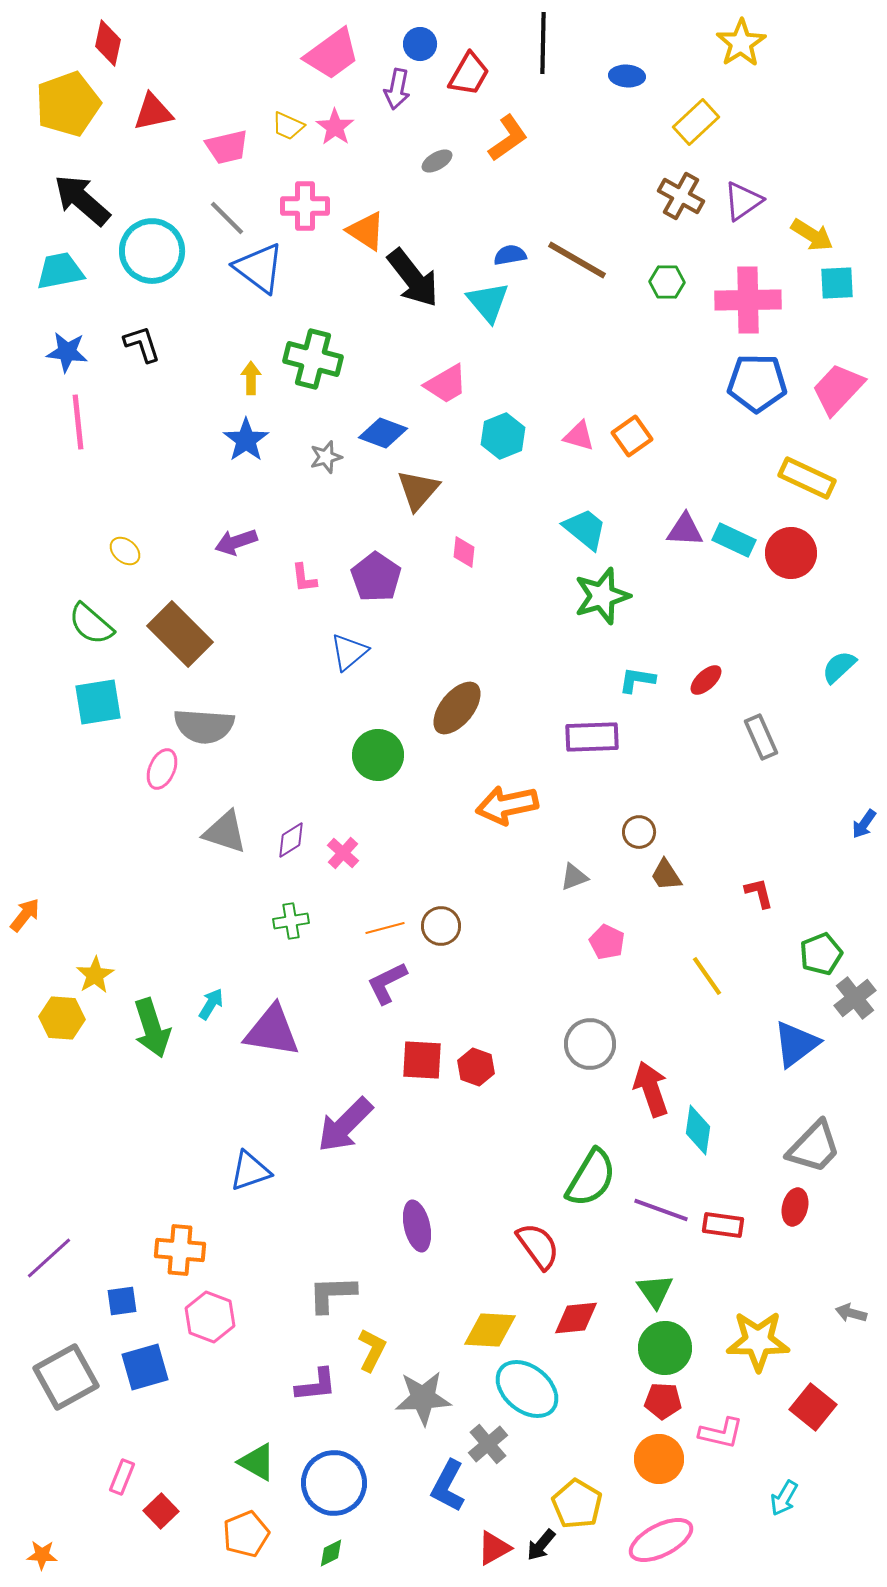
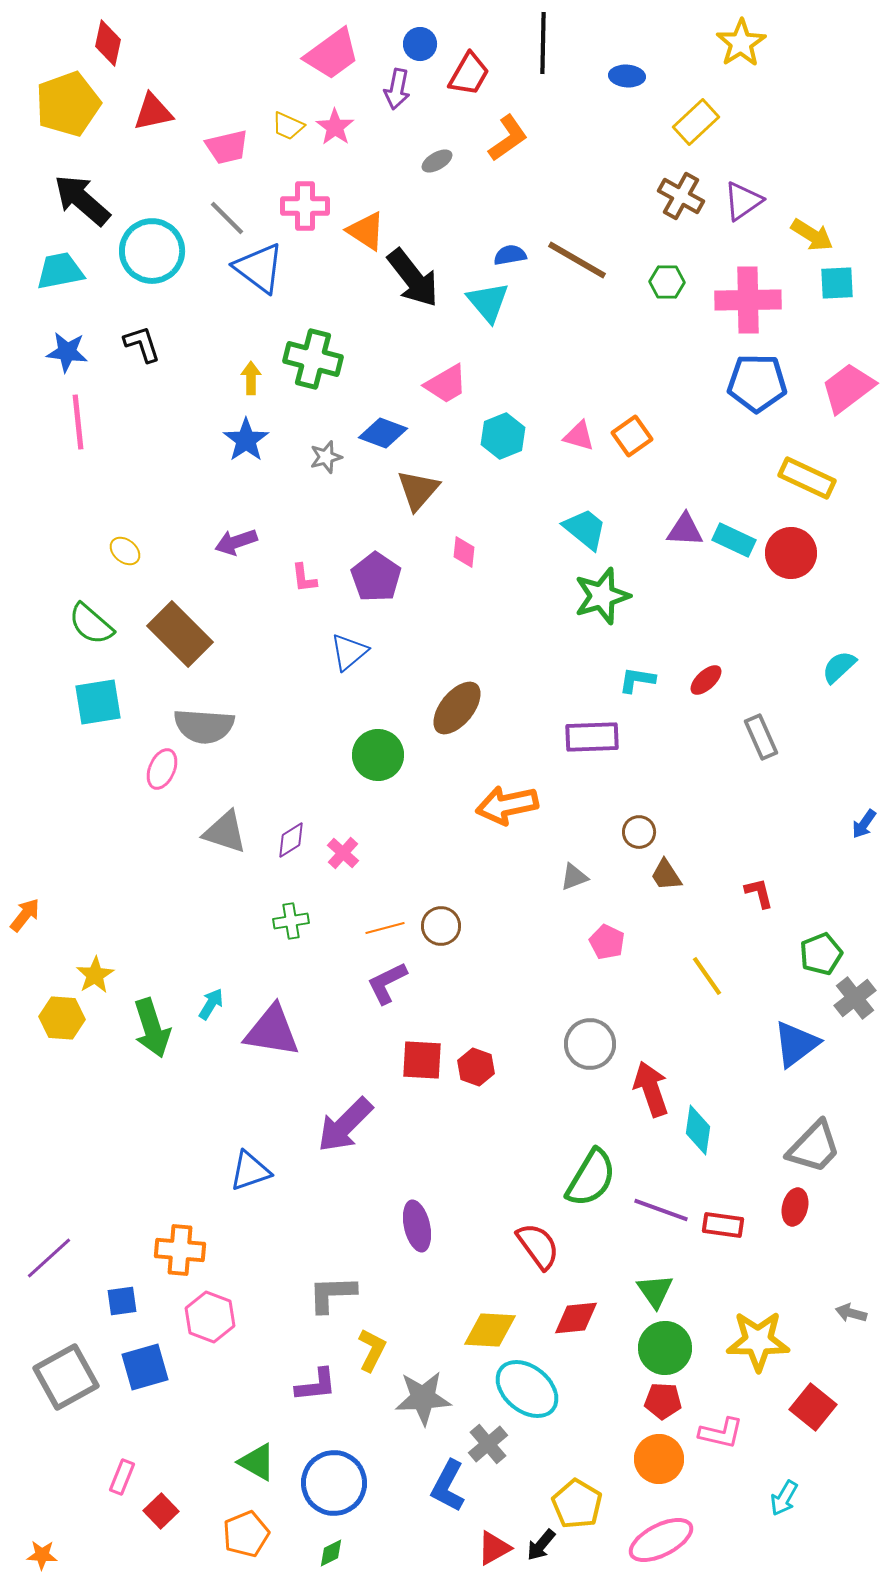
pink trapezoid at (838, 389): moved 10 px right, 1 px up; rotated 10 degrees clockwise
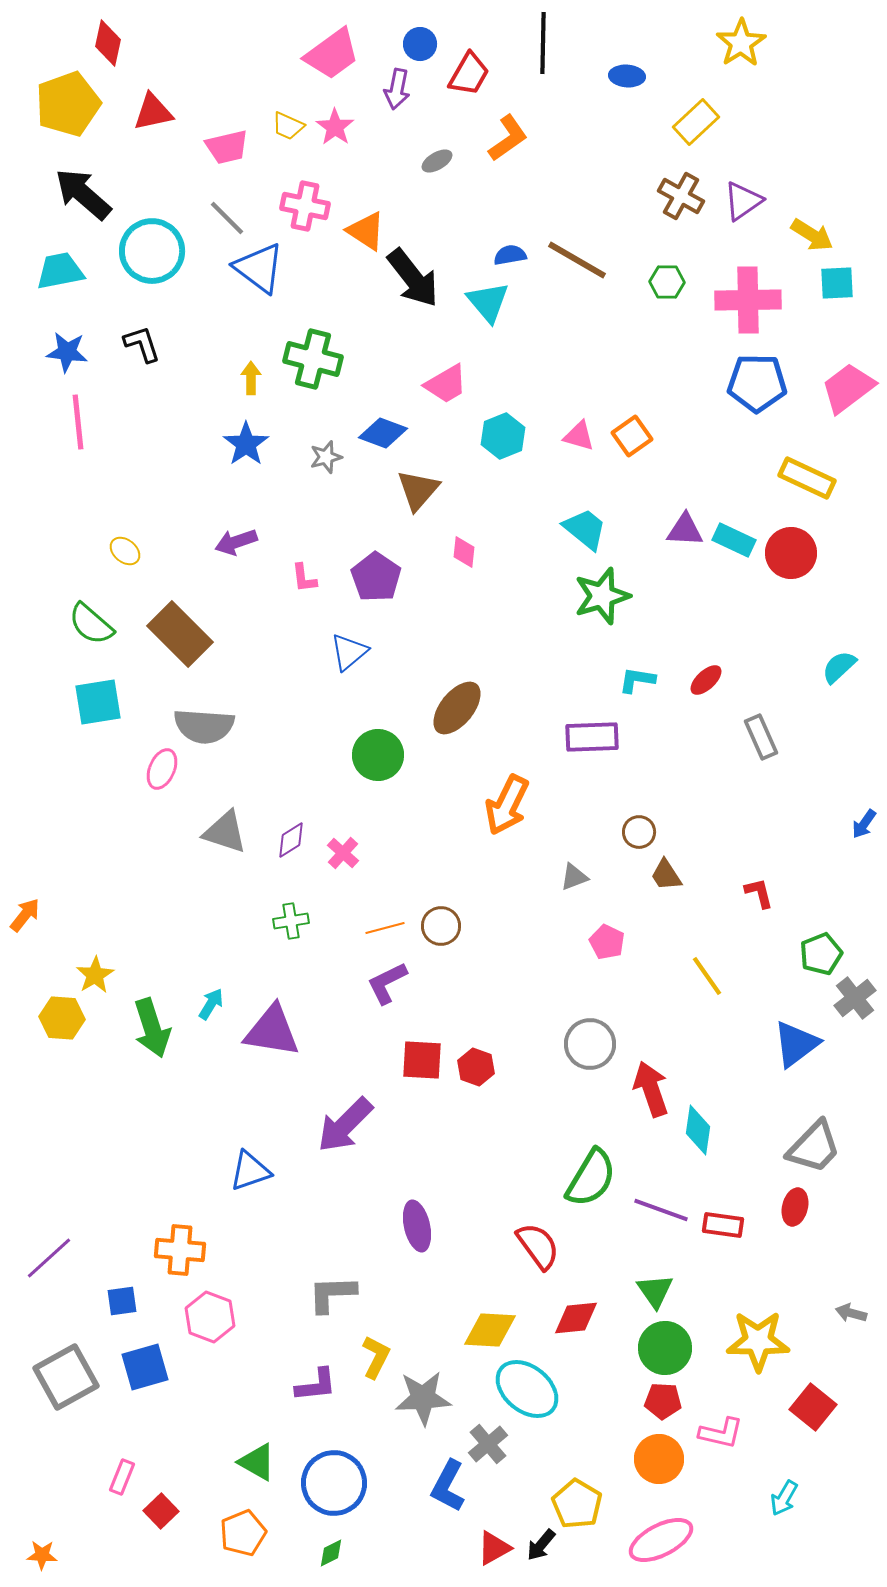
black arrow at (82, 200): moved 1 px right, 6 px up
pink cross at (305, 206): rotated 12 degrees clockwise
blue star at (246, 440): moved 4 px down
orange arrow at (507, 805): rotated 52 degrees counterclockwise
yellow L-shape at (372, 1350): moved 4 px right, 7 px down
orange pentagon at (246, 1534): moved 3 px left, 1 px up
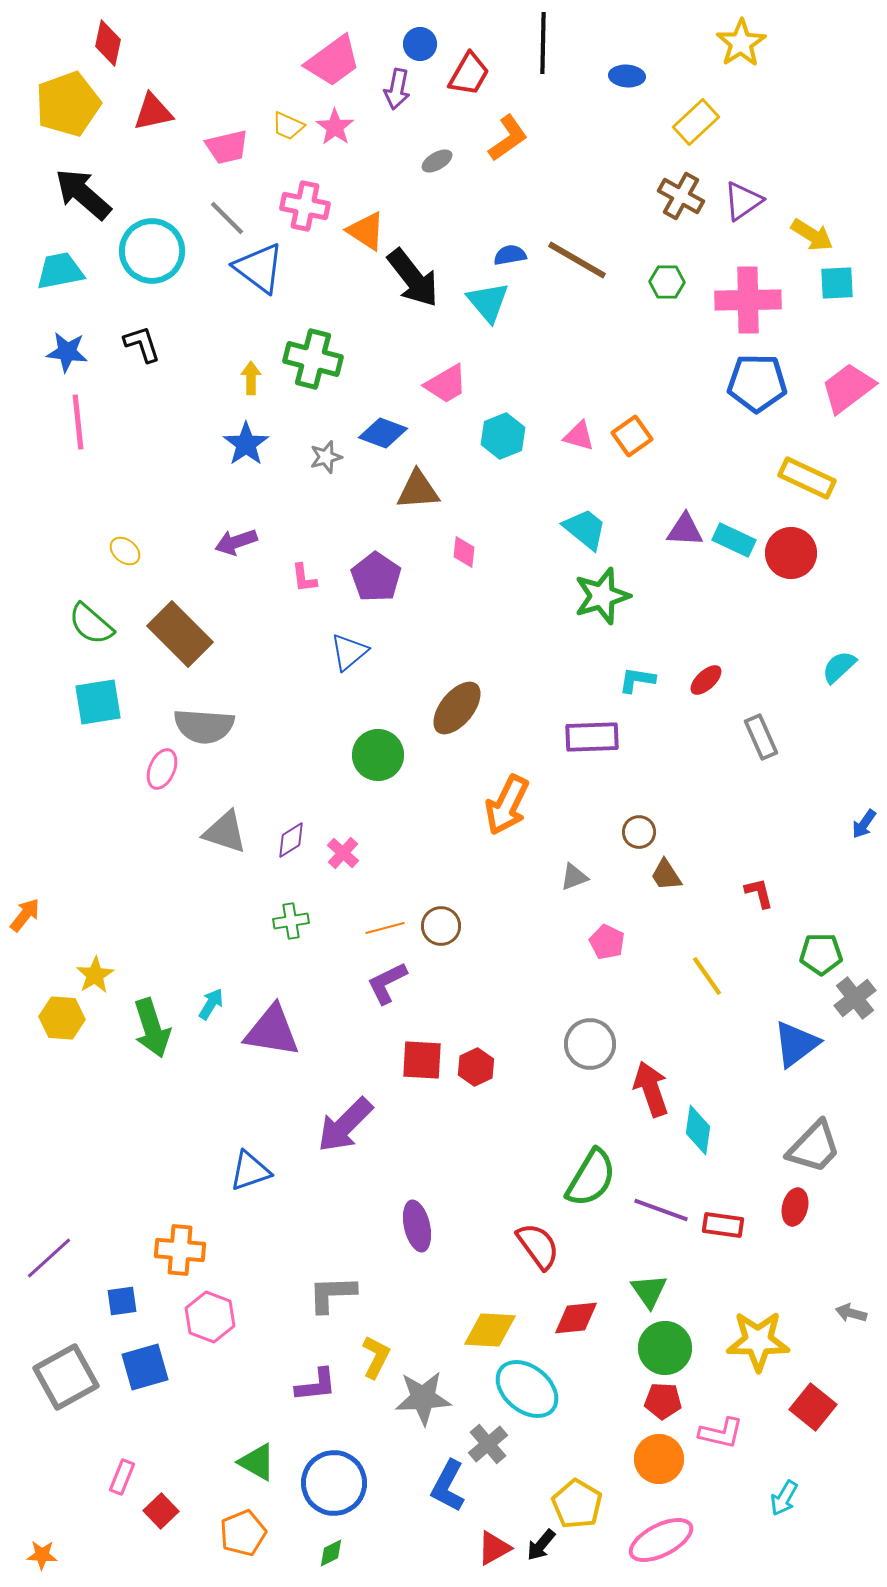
pink trapezoid at (332, 54): moved 1 px right, 7 px down
brown triangle at (418, 490): rotated 45 degrees clockwise
green pentagon at (821, 954): rotated 21 degrees clockwise
red hexagon at (476, 1067): rotated 15 degrees clockwise
green triangle at (655, 1291): moved 6 px left
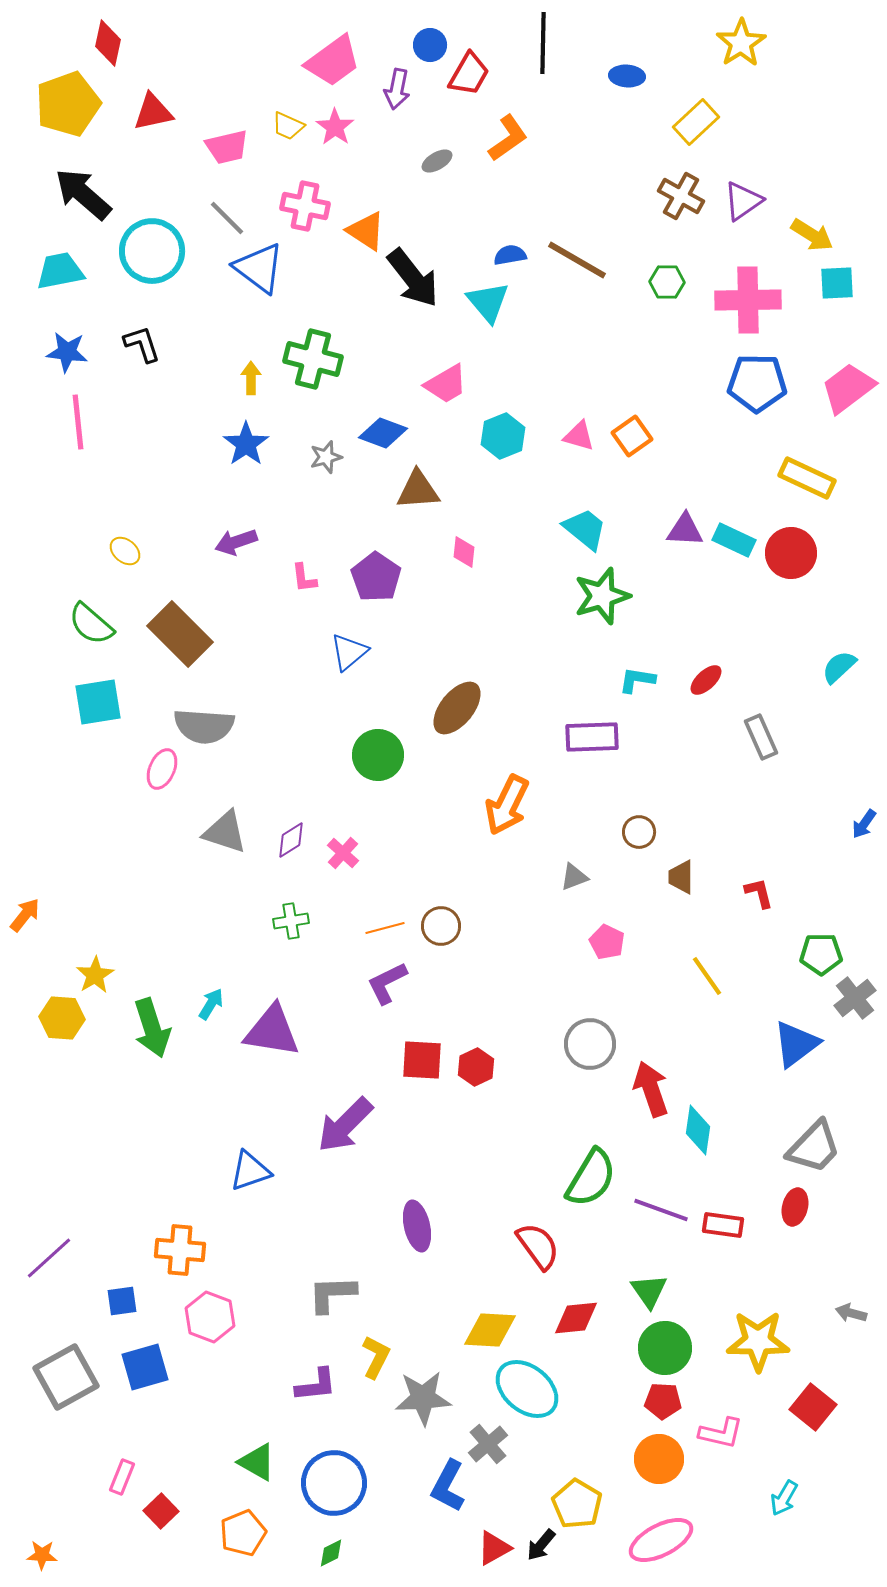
blue circle at (420, 44): moved 10 px right, 1 px down
brown trapezoid at (666, 875): moved 15 px right, 2 px down; rotated 33 degrees clockwise
